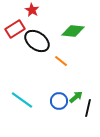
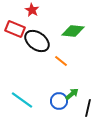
red rectangle: rotated 54 degrees clockwise
green arrow: moved 4 px left, 3 px up
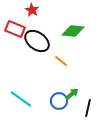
cyan line: moved 1 px left, 1 px up
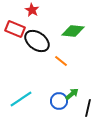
cyan line: rotated 70 degrees counterclockwise
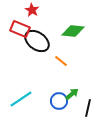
red rectangle: moved 5 px right
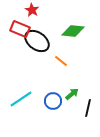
blue circle: moved 6 px left
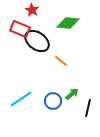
green diamond: moved 5 px left, 8 px up
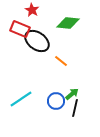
blue circle: moved 3 px right
black line: moved 13 px left
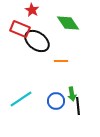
green diamond: rotated 50 degrees clockwise
orange line: rotated 40 degrees counterclockwise
green arrow: rotated 120 degrees clockwise
black line: moved 3 px right, 2 px up; rotated 18 degrees counterclockwise
